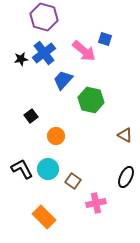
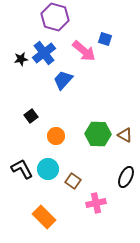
purple hexagon: moved 11 px right
green hexagon: moved 7 px right, 34 px down; rotated 10 degrees counterclockwise
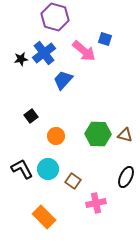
brown triangle: rotated 14 degrees counterclockwise
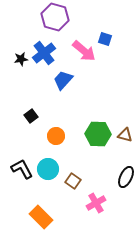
pink cross: rotated 18 degrees counterclockwise
orange rectangle: moved 3 px left
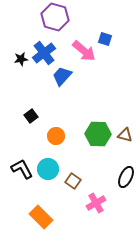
blue trapezoid: moved 1 px left, 4 px up
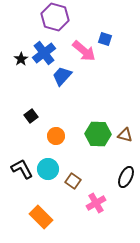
black star: rotated 24 degrees counterclockwise
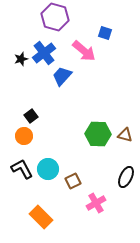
blue square: moved 6 px up
black star: rotated 16 degrees clockwise
orange circle: moved 32 px left
brown square: rotated 28 degrees clockwise
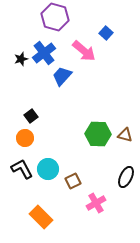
blue square: moved 1 px right; rotated 24 degrees clockwise
orange circle: moved 1 px right, 2 px down
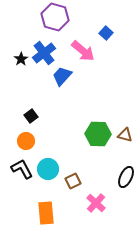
pink arrow: moved 1 px left
black star: rotated 16 degrees counterclockwise
orange circle: moved 1 px right, 3 px down
pink cross: rotated 18 degrees counterclockwise
orange rectangle: moved 5 px right, 4 px up; rotated 40 degrees clockwise
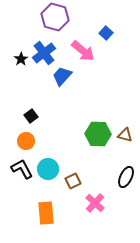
pink cross: moved 1 px left
